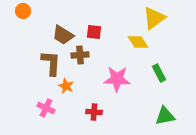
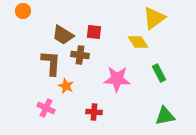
brown cross: rotated 12 degrees clockwise
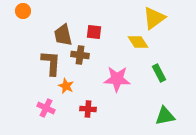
brown trapezoid: rotated 45 degrees clockwise
red cross: moved 6 px left, 3 px up
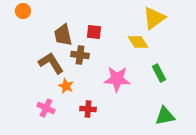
brown L-shape: rotated 36 degrees counterclockwise
